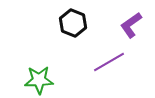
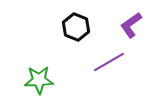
black hexagon: moved 3 px right, 4 px down
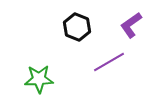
black hexagon: moved 1 px right
green star: moved 1 px up
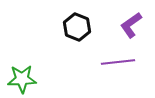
purple line: moved 9 px right; rotated 24 degrees clockwise
green star: moved 17 px left
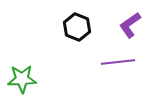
purple L-shape: moved 1 px left
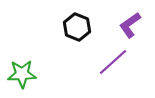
purple line: moved 5 px left; rotated 36 degrees counterclockwise
green star: moved 5 px up
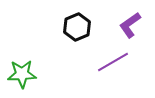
black hexagon: rotated 16 degrees clockwise
purple line: rotated 12 degrees clockwise
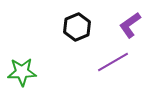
green star: moved 2 px up
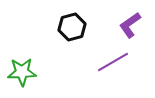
black hexagon: moved 5 px left; rotated 8 degrees clockwise
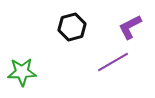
purple L-shape: moved 2 px down; rotated 8 degrees clockwise
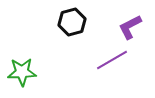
black hexagon: moved 5 px up
purple line: moved 1 px left, 2 px up
